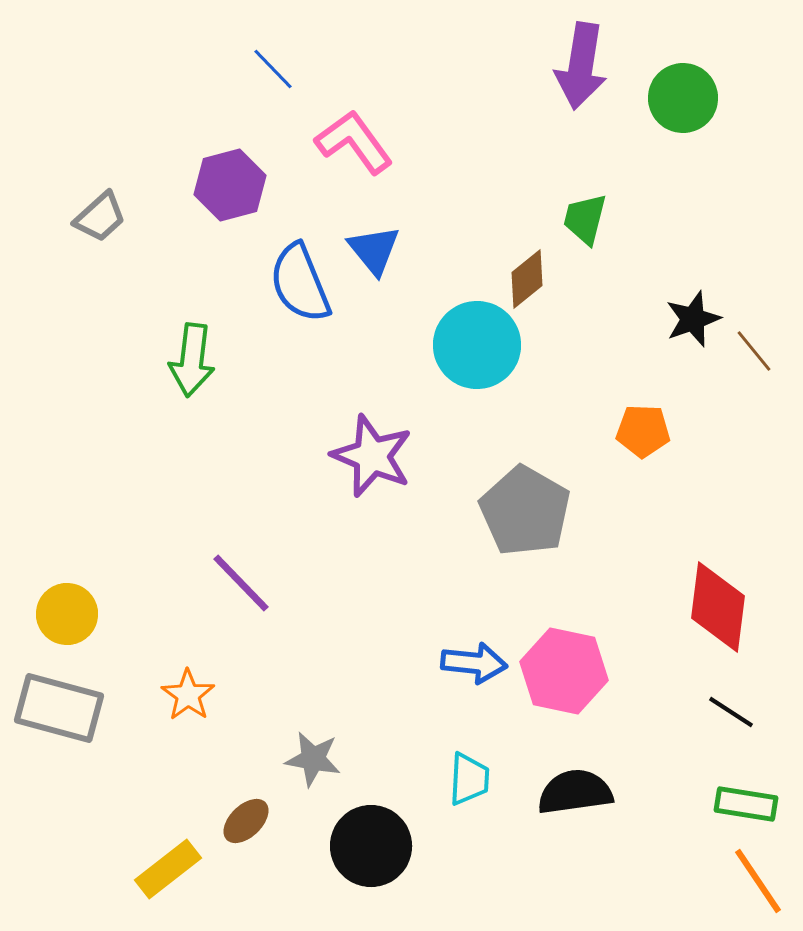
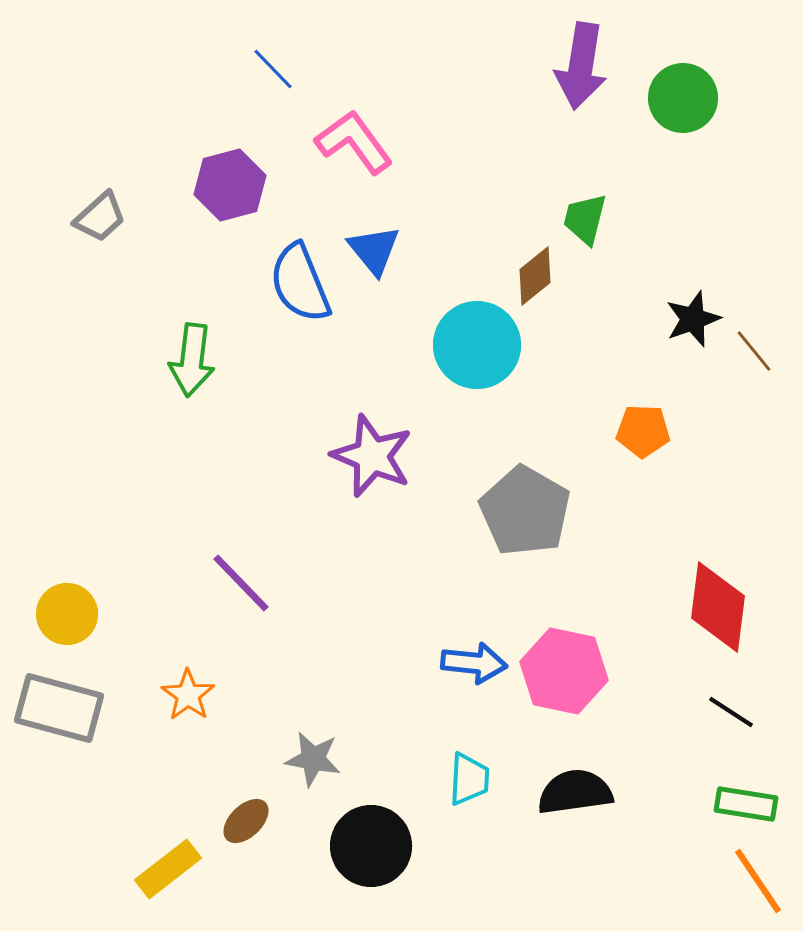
brown diamond: moved 8 px right, 3 px up
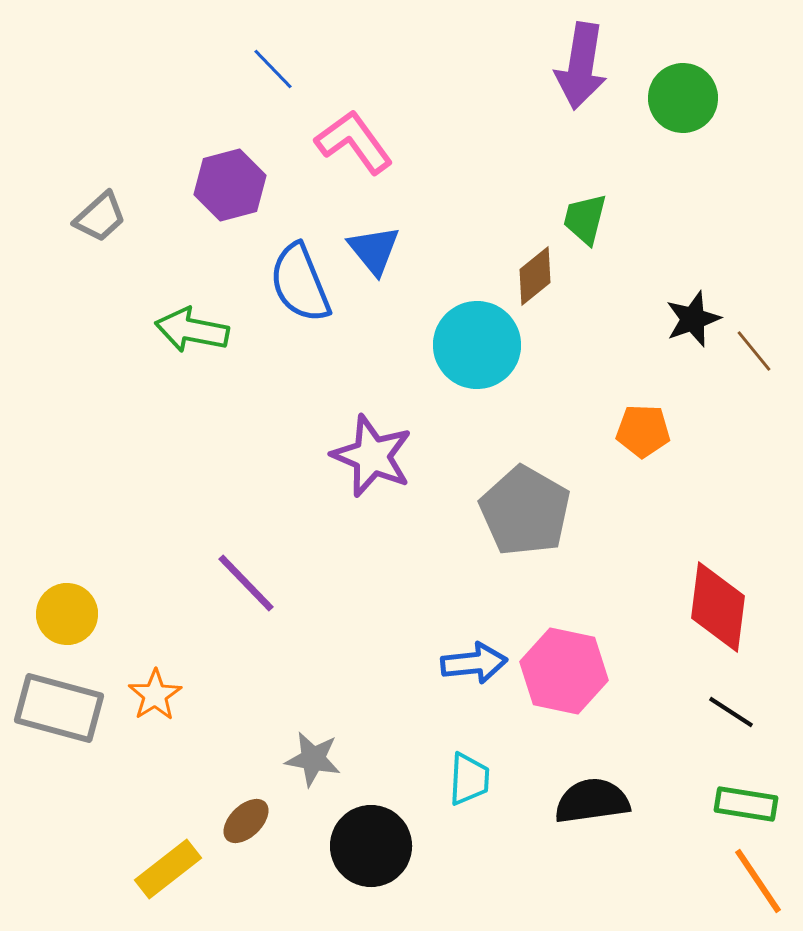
green arrow: moved 30 px up; rotated 94 degrees clockwise
purple line: moved 5 px right
blue arrow: rotated 12 degrees counterclockwise
orange star: moved 33 px left; rotated 4 degrees clockwise
black semicircle: moved 17 px right, 9 px down
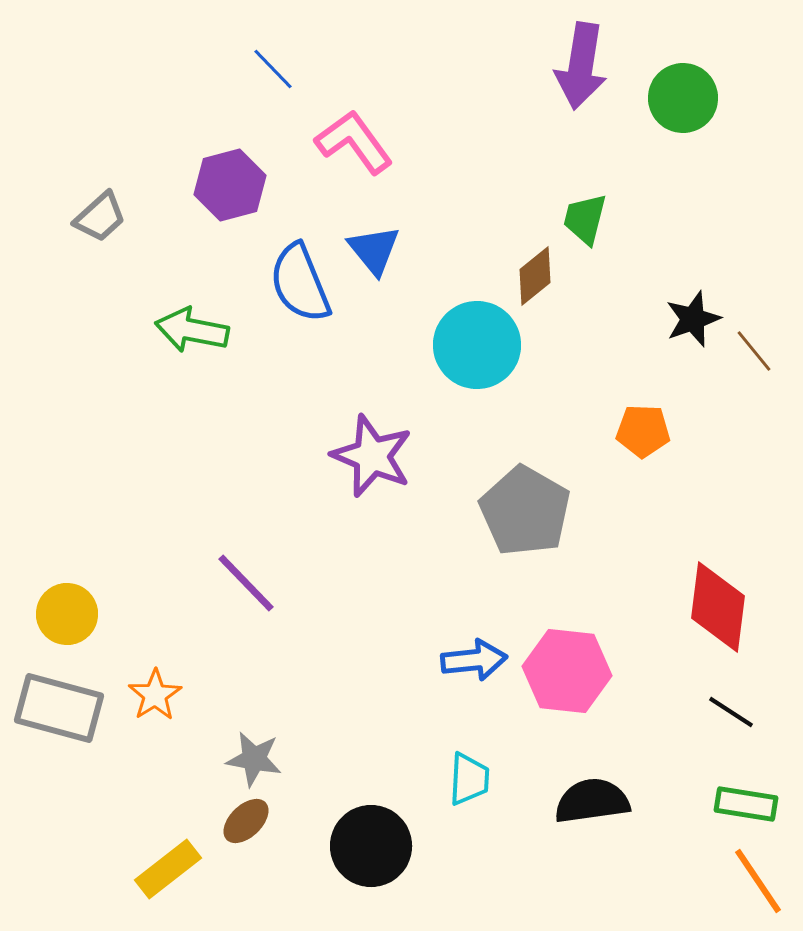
blue arrow: moved 3 px up
pink hexagon: moved 3 px right; rotated 6 degrees counterclockwise
gray star: moved 59 px left
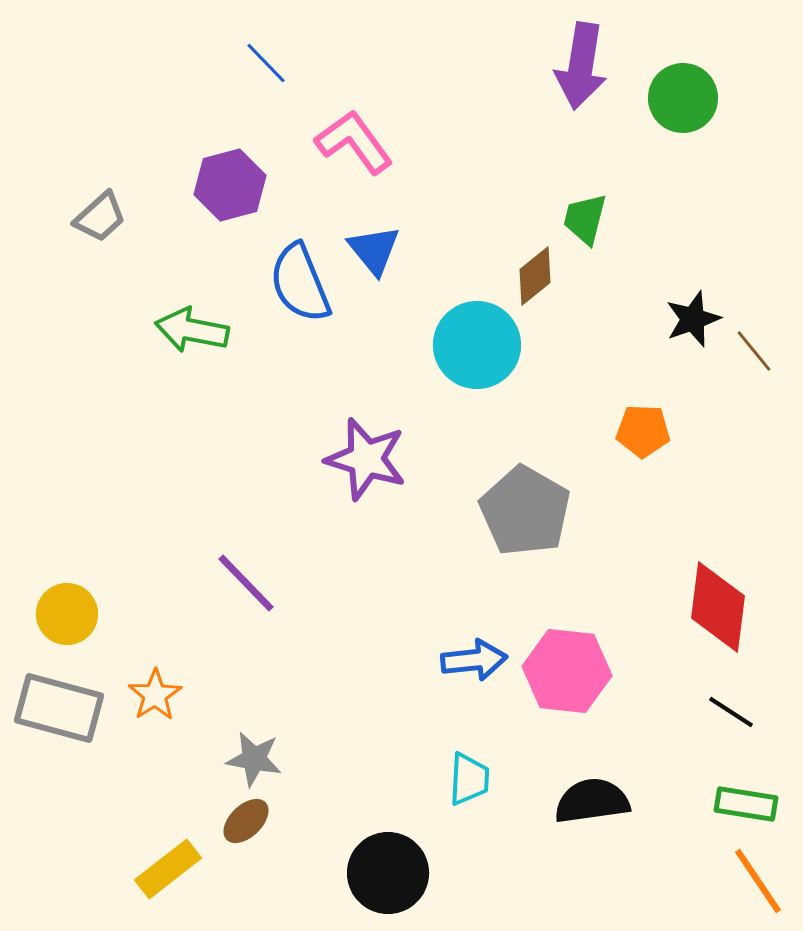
blue line: moved 7 px left, 6 px up
purple star: moved 6 px left, 3 px down; rotated 6 degrees counterclockwise
black circle: moved 17 px right, 27 px down
